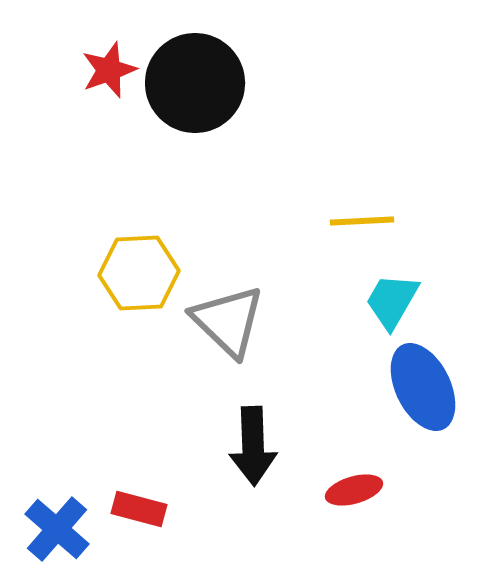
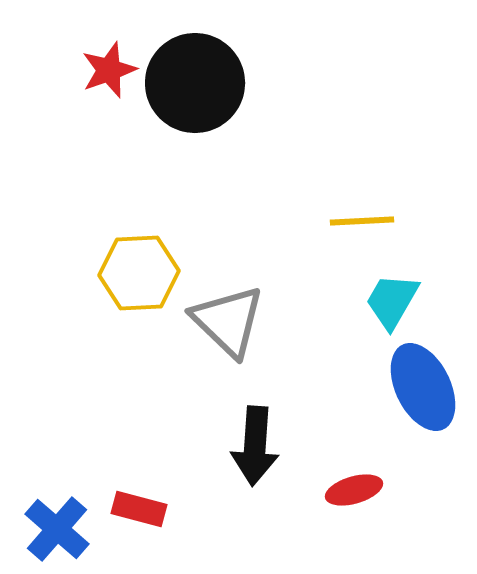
black arrow: moved 2 px right; rotated 6 degrees clockwise
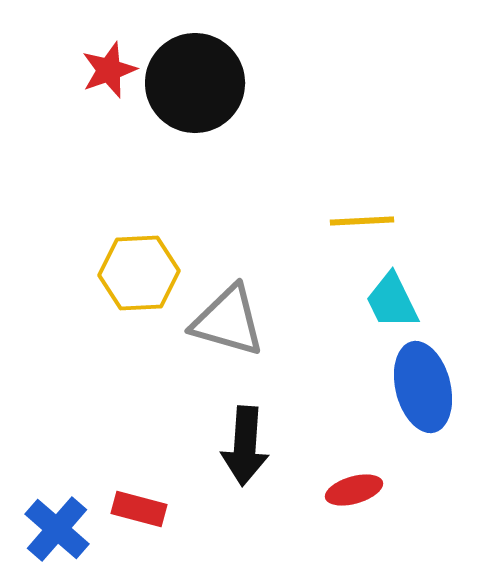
cyan trapezoid: rotated 56 degrees counterclockwise
gray triangle: rotated 28 degrees counterclockwise
blue ellipse: rotated 12 degrees clockwise
black arrow: moved 10 px left
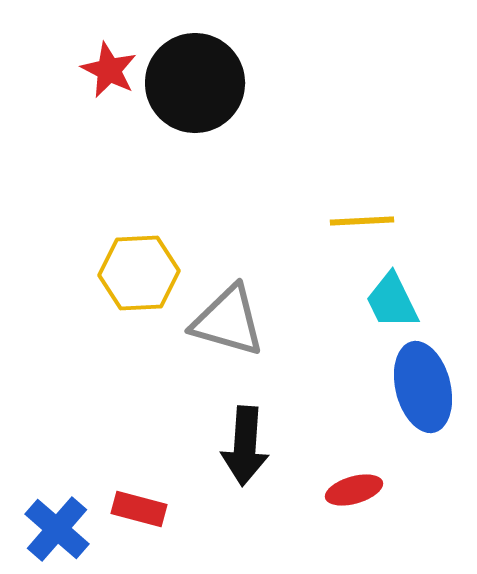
red star: rotated 26 degrees counterclockwise
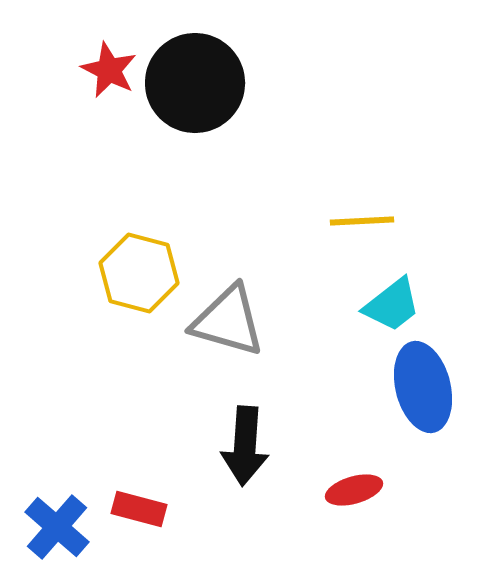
yellow hexagon: rotated 18 degrees clockwise
cyan trapezoid: moved 4 px down; rotated 102 degrees counterclockwise
blue cross: moved 2 px up
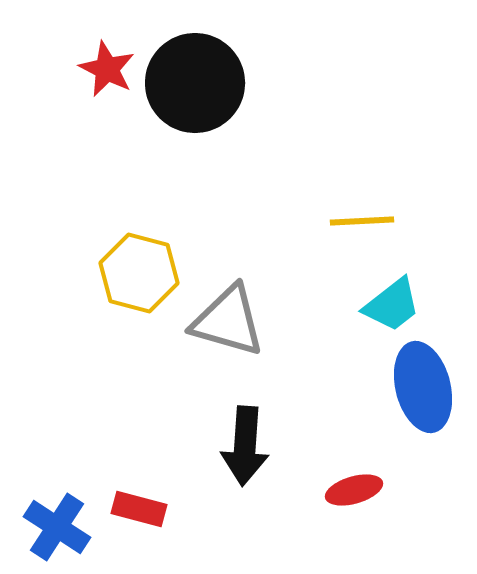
red star: moved 2 px left, 1 px up
blue cross: rotated 8 degrees counterclockwise
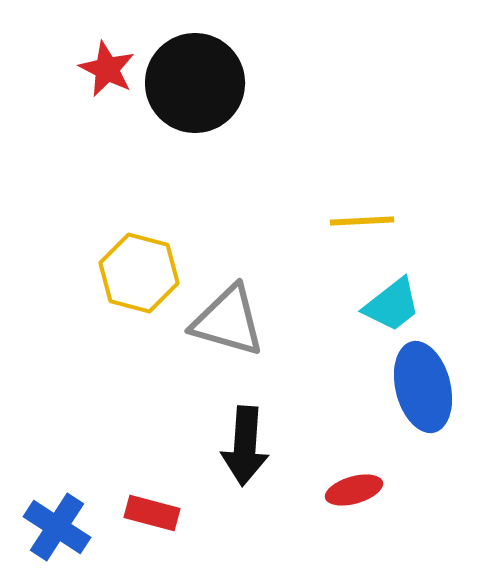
red rectangle: moved 13 px right, 4 px down
